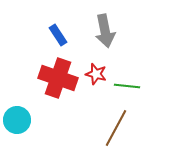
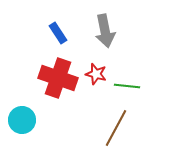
blue rectangle: moved 2 px up
cyan circle: moved 5 px right
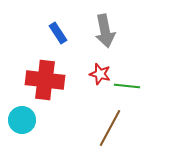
red star: moved 4 px right
red cross: moved 13 px left, 2 px down; rotated 12 degrees counterclockwise
brown line: moved 6 px left
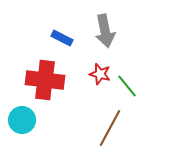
blue rectangle: moved 4 px right, 5 px down; rotated 30 degrees counterclockwise
green line: rotated 45 degrees clockwise
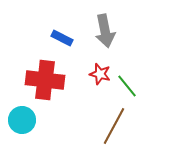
brown line: moved 4 px right, 2 px up
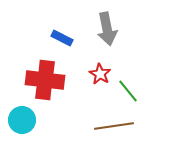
gray arrow: moved 2 px right, 2 px up
red star: rotated 15 degrees clockwise
green line: moved 1 px right, 5 px down
brown line: rotated 54 degrees clockwise
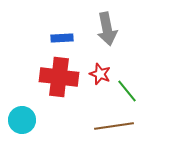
blue rectangle: rotated 30 degrees counterclockwise
red star: rotated 10 degrees counterclockwise
red cross: moved 14 px right, 3 px up
green line: moved 1 px left
